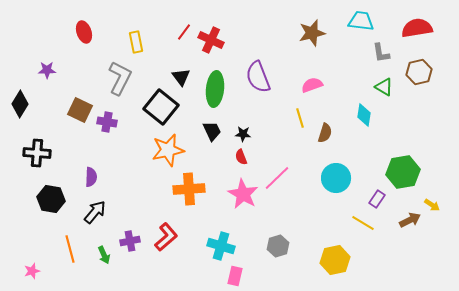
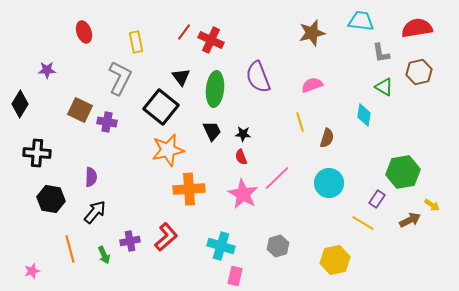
yellow line at (300, 118): moved 4 px down
brown semicircle at (325, 133): moved 2 px right, 5 px down
cyan circle at (336, 178): moved 7 px left, 5 px down
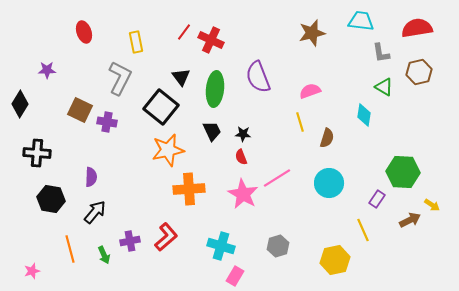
pink semicircle at (312, 85): moved 2 px left, 6 px down
green hexagon at (403, 172): rotated 12 degrees clockwise
pink line at (277, 178): rotated 12 degrees clockwise
yellow line at (363, 223): moved 7 px down; rotated 35 degrees clockwise
pink rectangle at (235, 276): rotated 18 degrees clockwise
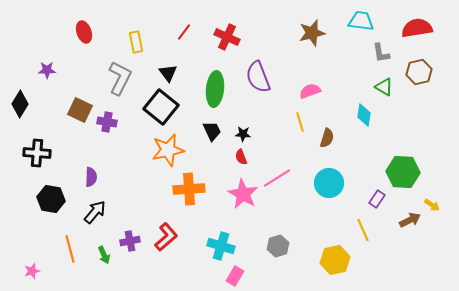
red cross at (211, 40): moved 16 px right, 3 px up
black triangle at (181, 77): moved 13 px left, 4 px up
